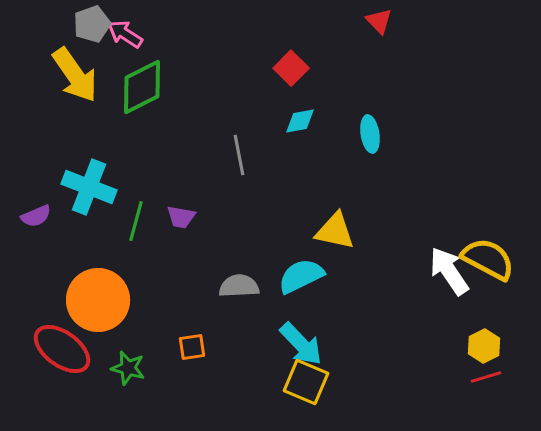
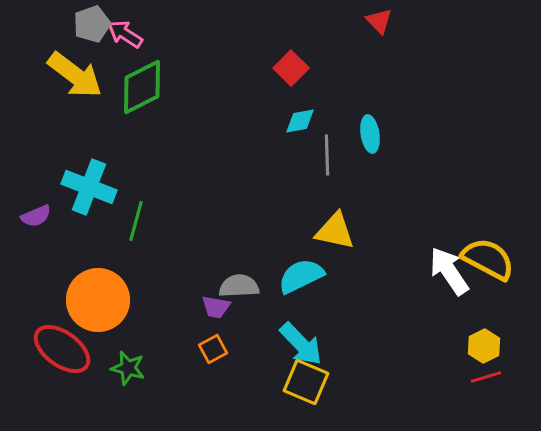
yellow arrow: rotated 18 degrees counterclockwise
gray line: moved 88 px right; rotated 9 degrees clockwise
purple trapezoid: moved 35 px right, 90 px down
orange square: moved 21 px right, 2 px down; rotated 20 degrees counterclockwise
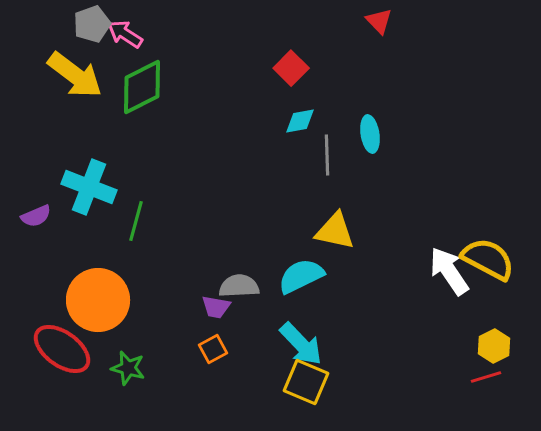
yellow hexagon: moved 10 px right
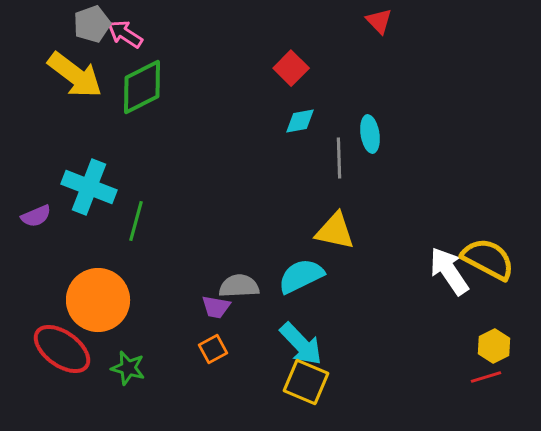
gray line: moved 12 px right, 3 px down
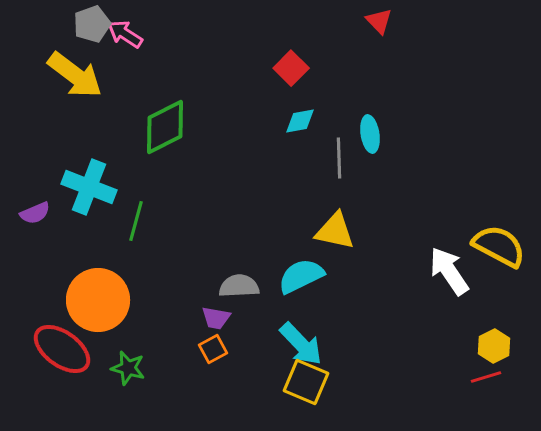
green diamond: moved 23 px right, 40 px down
purple semicircle: moved 1 px left, 3 px up
yellow semicircle: moved 11 px right, 13 px up
purple trapezoid: moved 11 px down
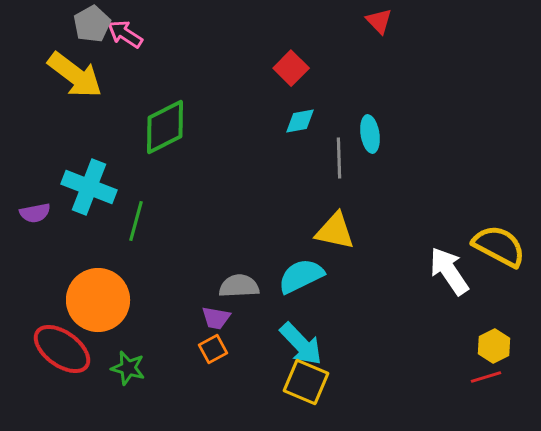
gray pentagon: rotated 9 degrees counterclockwise
purple semicircle: rotated 12 degrees clockwise
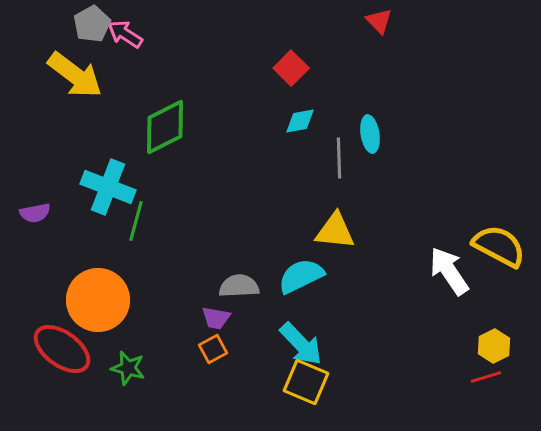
cyan cross: moved 19 px right
yellow triangle: rotated 6 degrees counterclockwise
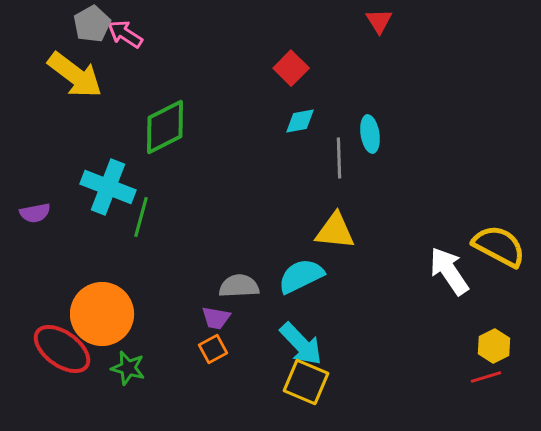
red triangle: rotated 12 degrees clockwise
green line: moved 5 px right, 4 px up
orange circle: moved 4 px right, 14 px down
